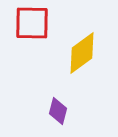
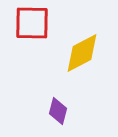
yellow diamond: rotated 9 degrees clockwise
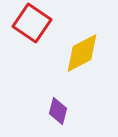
red square: rotated 33 degrees clockwise
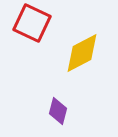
red square: rotated 9 degrees counterclockwise
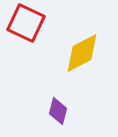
red square: moved 6 px left
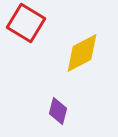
red square: rotated 6 degrees clockwise
